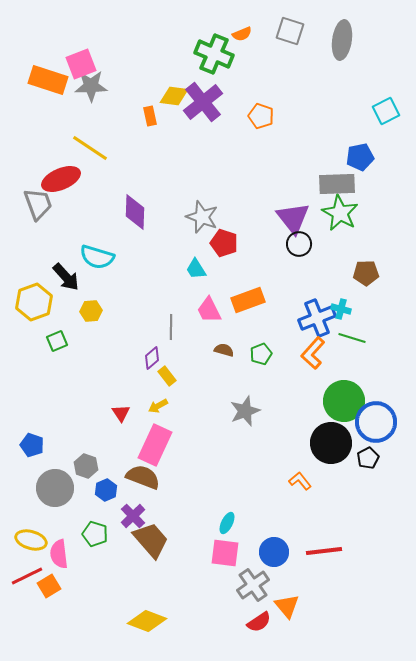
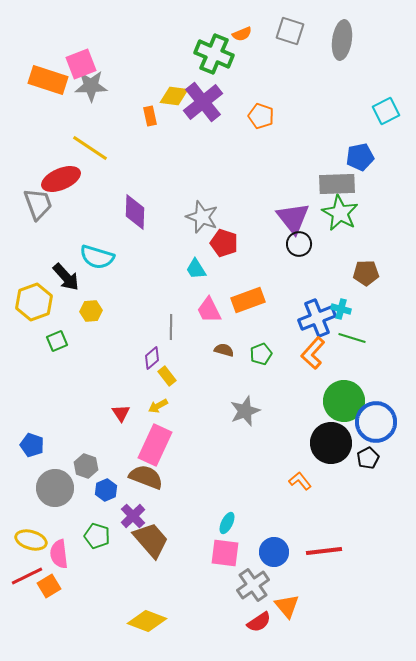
brown semicircle at (143, 477): moved 3 px right
green pentagon at (95, 534): moved 2 px right, 2 px down
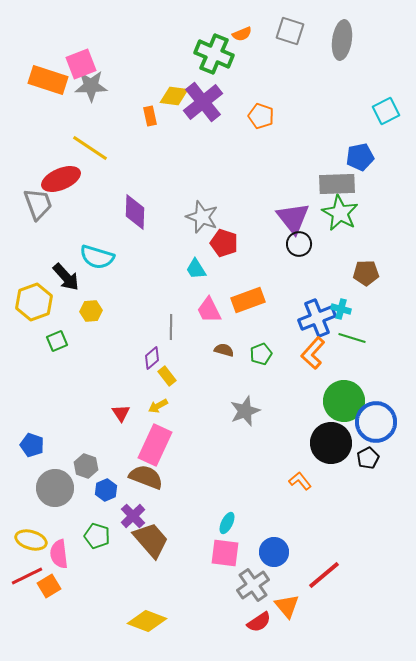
red line at (324, 551): moved 24 px down; rotated 33 degrees counterclockwise
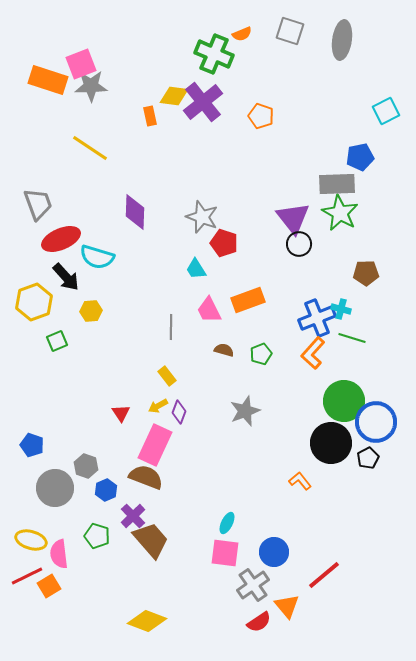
red ellipse at (61, 179): moved 60 px down
purple diamond at (152, 358): moved 27 px right, 54 px down; rotated 30 degrees counterclockwise
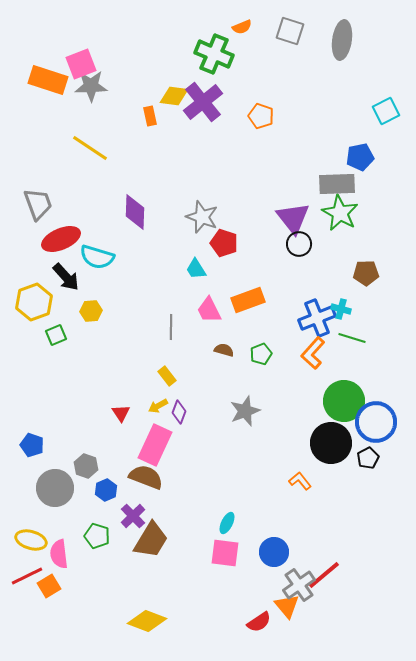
orange semicircle at (242, 34): moved 7 px up
green square at (57, 341): moved 1 px left, 6 px up
brown trapezoid at (151, 540): rotated 72 degrees clockwise
gray cross at (253, 585): moved 46 px right
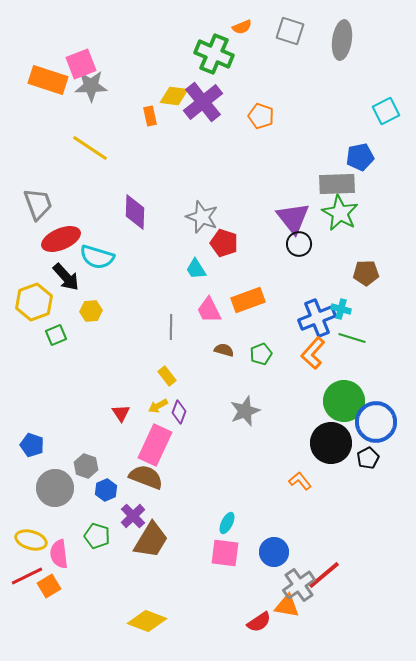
orange triangle at (287, 606): rotated 40 degrees counterclockwise
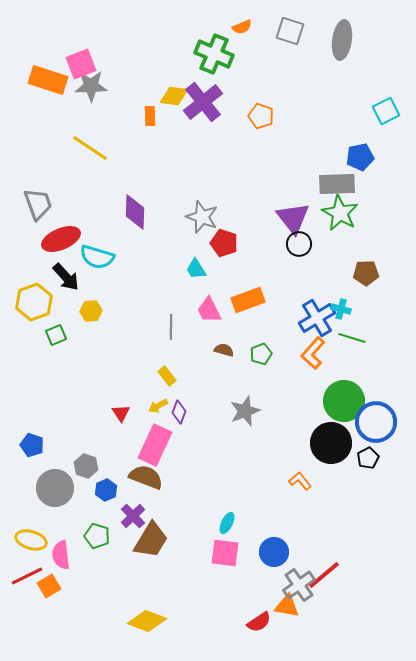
orange rectangle at (150, 116): rotated 12 degrees clockwise
blue cross at (317, 318): rotated 9 degrees counterclockwise
pink semicircle at (59, 554): moved 2 px right, 1 px down
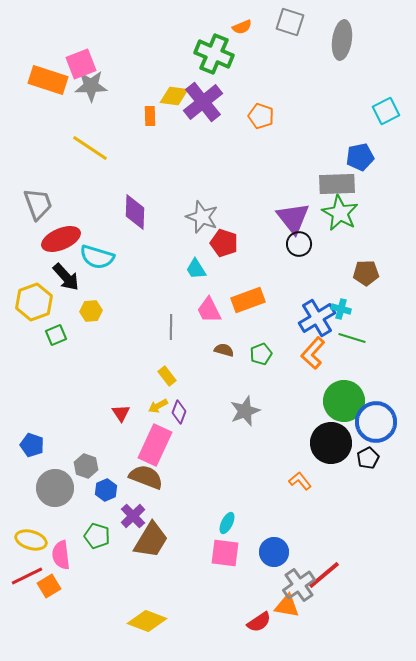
gray square at (290, 31): moved 9 px up
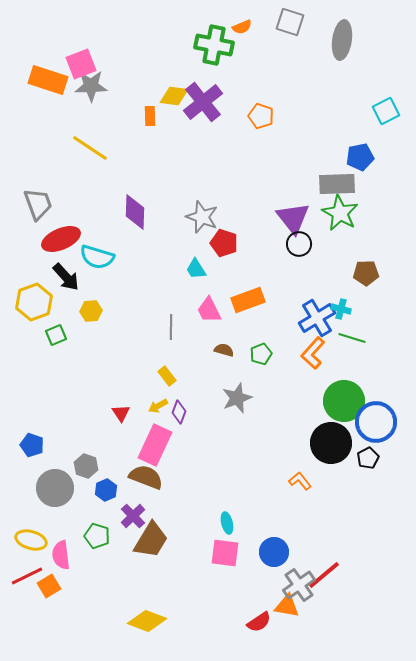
green cross at (214, 54): moved 9 px up; rotated 12 degrees counterclockwise
gray star at (245, 411): moved 8 px left, 13 px up
cyan ellipse at (227, 523): rotated 40 degrees counterclockwise
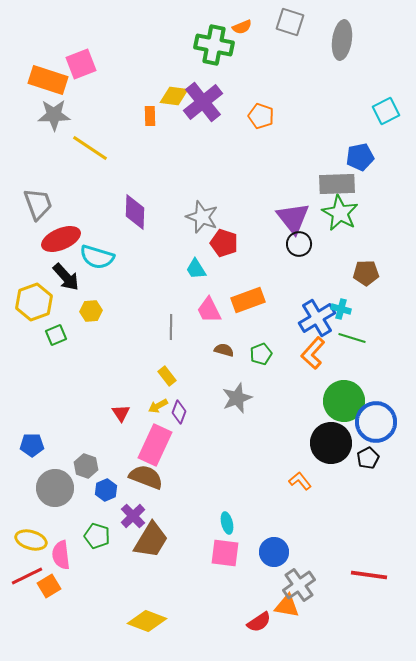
gray star at (91, 86): moved 37 px left, 29 px down
blue pentagon at (32, 445): rotated 20 degrees counterclockwise
red line at (324, 575): moved 45 px right; rotated 48 degrees clockwise
